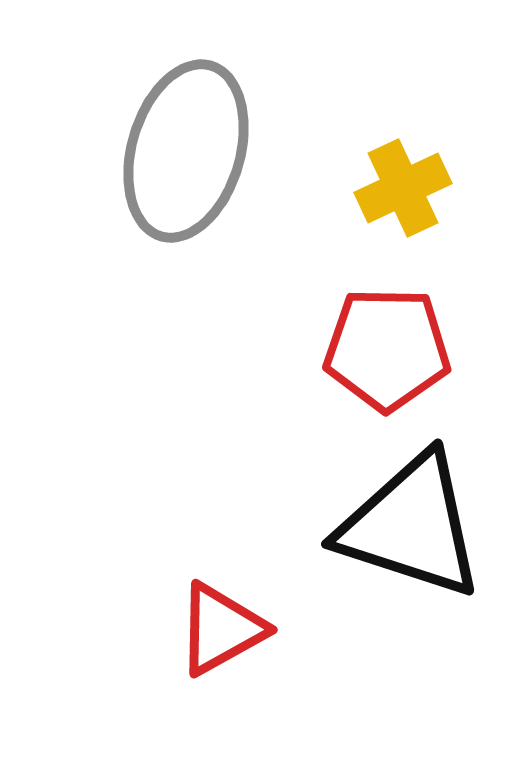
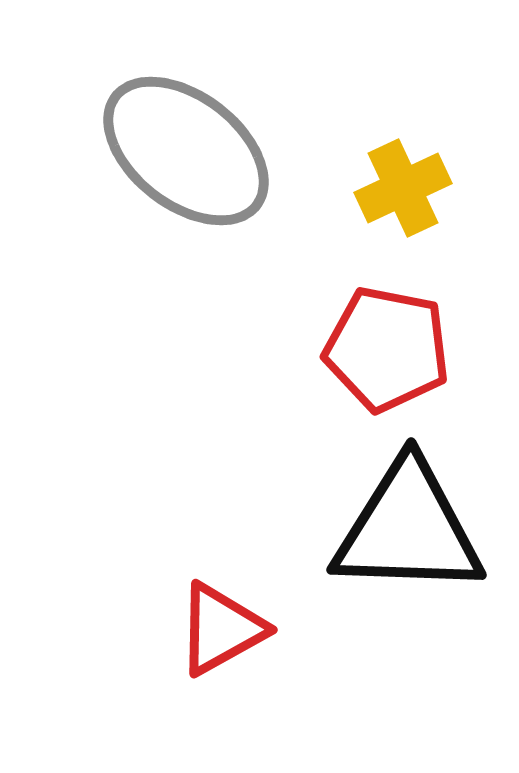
gray ellipse: rotated 68 degrees counterclockwise
red pentagon: rotated 10 degrees clockwise
black triangle: moved 3 px left, 3 px down; rotated 16 degrees counterclockwise
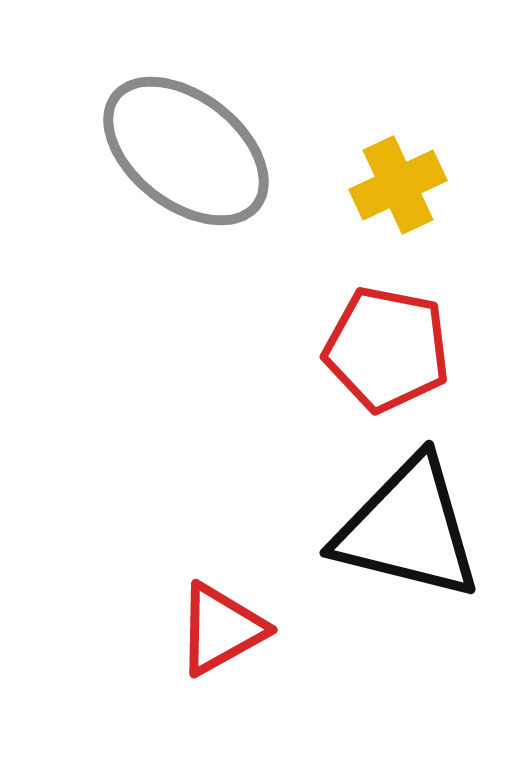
yellow cross: moved 5 px left, 3 px up
black triangle: rotated 12 degrees clockwise
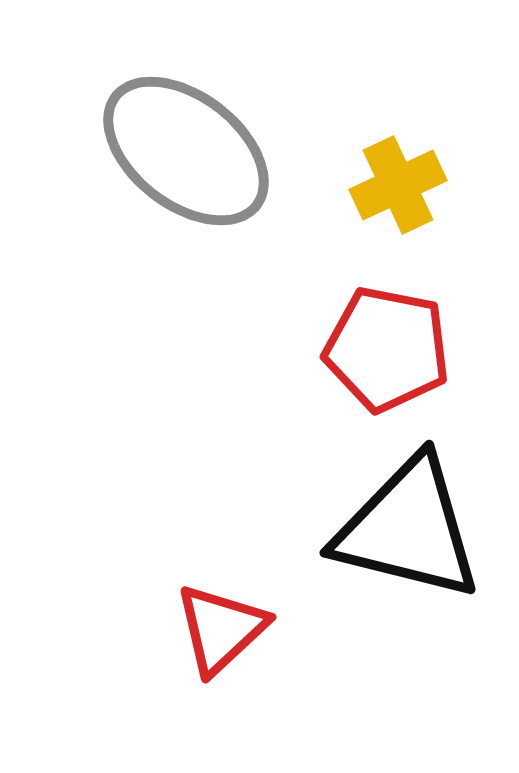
red triangle: rotated 14 degrees counterclockwise
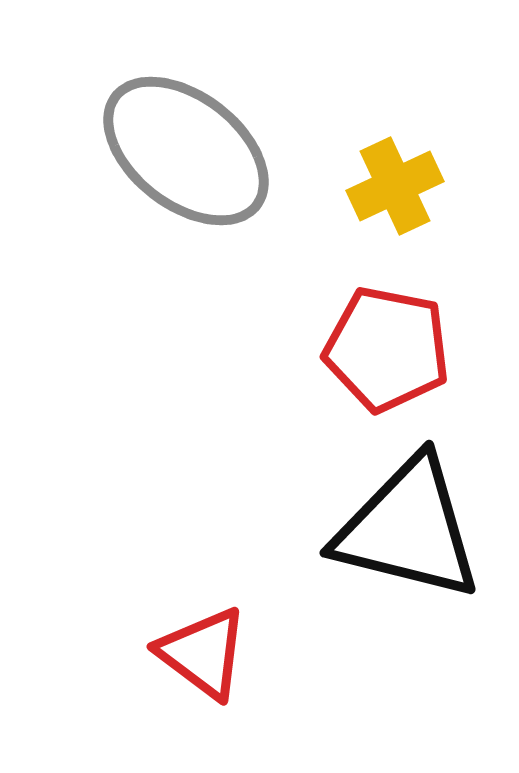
yellow cross: moved 3 px left, 1 px down
red triangle: moved 18 px left, 24 px down; rotated 40 degrees counterclockwise
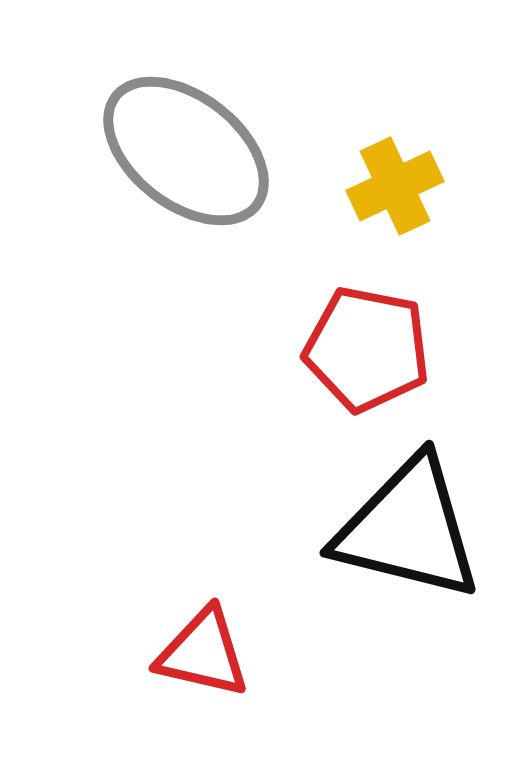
red pentagon: moved 20 px left
red triangle: rotated 24 degrees counterclockwise
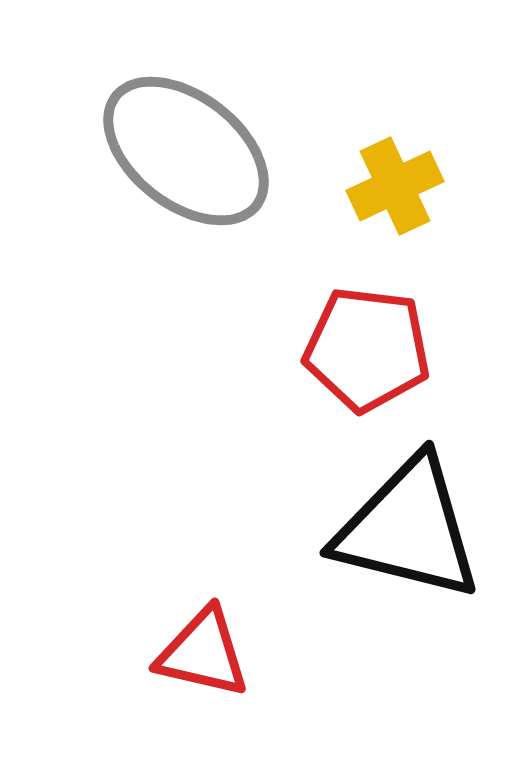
red pentagon: rotated 4 degrees counterclockwise
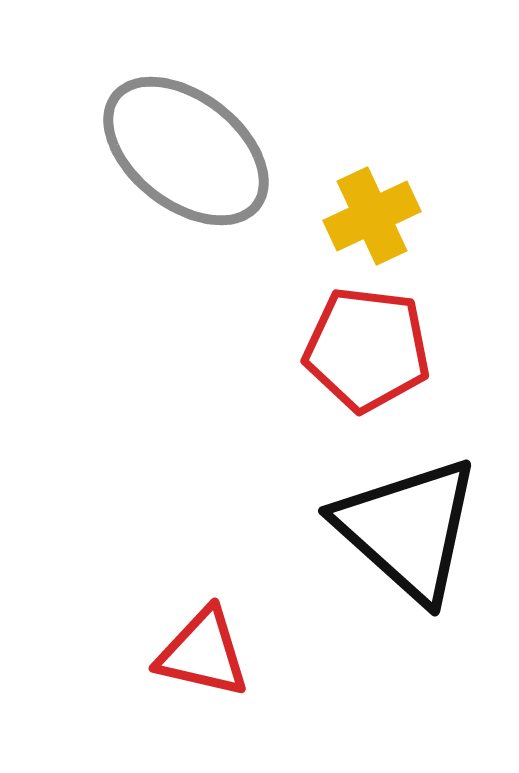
yellow cross: moved 23 px left, 30 px down
black triangle: rotated 28 degrees clockwise
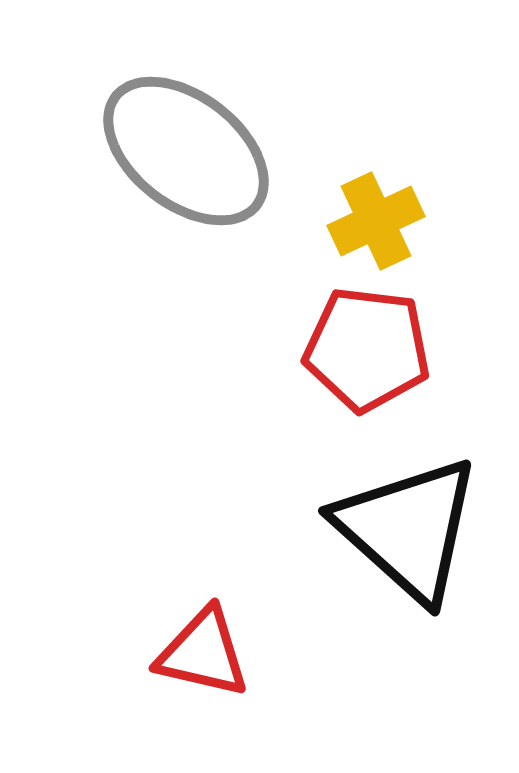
yellow cross: moved 4 px right, 5 px down
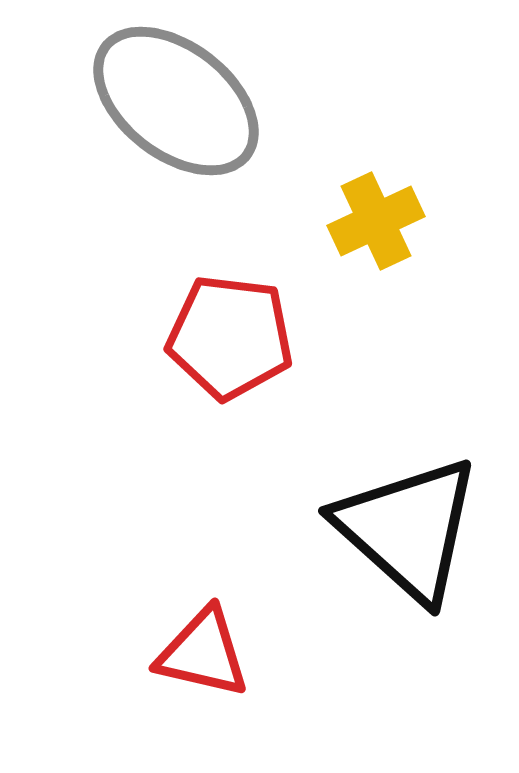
gray ellipse: moved 10 px left, 50 px up
red pentagon: moved 137 px left, 12 px up
